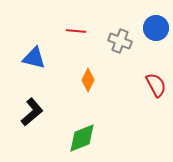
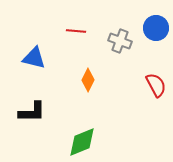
black L-shape: rotated 40 degrees clockwise
green diamond: moved 4 px down
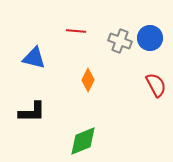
blue circle: moved 6 px left, 10 px down
green diamond: moved 1 px right, 1 px up
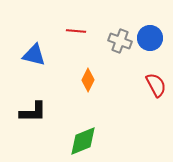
blue triangle: moved 3 px up
black L-shape: moved 1 px right
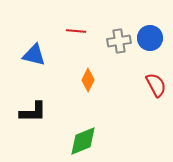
gray cross: moved 1 px left; rotated 30 degrees counterclockwise
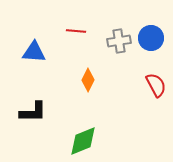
blue circle: moved 1 px right
blue triangle: moved 3 px up; rotated 10 degrees counterclockwise
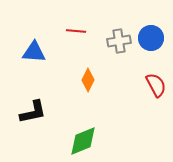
black L-shape: rotated 12 degrees counterclockwise
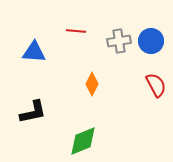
blue circle: moved 3 px down
orange diamond: moved 4 px right, 4 px down
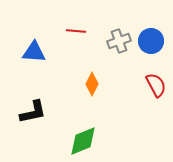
gray cross: rotated 10 degrees counterclockwise
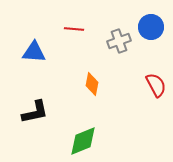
red line: moved 2 px left, 2 px up
blue circle: moved 14 px up
orange diamond: rotated 15 degrees counterclockwise
black L-shape: moved 2 px right
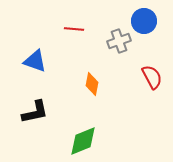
blue circle: moved 7 px left, 6 px up
blue triangle: moved 1 px right, 9 px down; rotated 15 degrees clockwise
red semicircle: moved 4 px left, 8 px up
